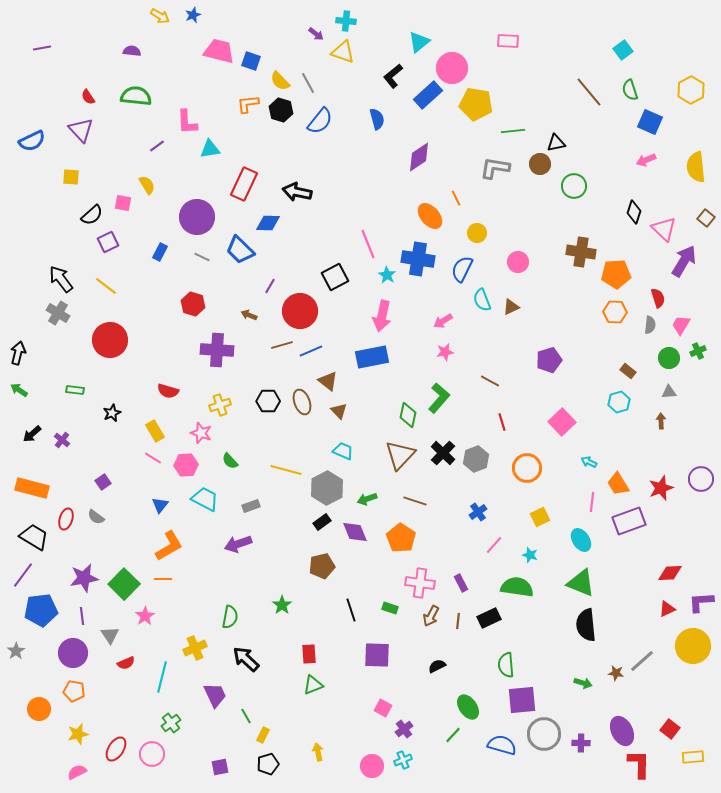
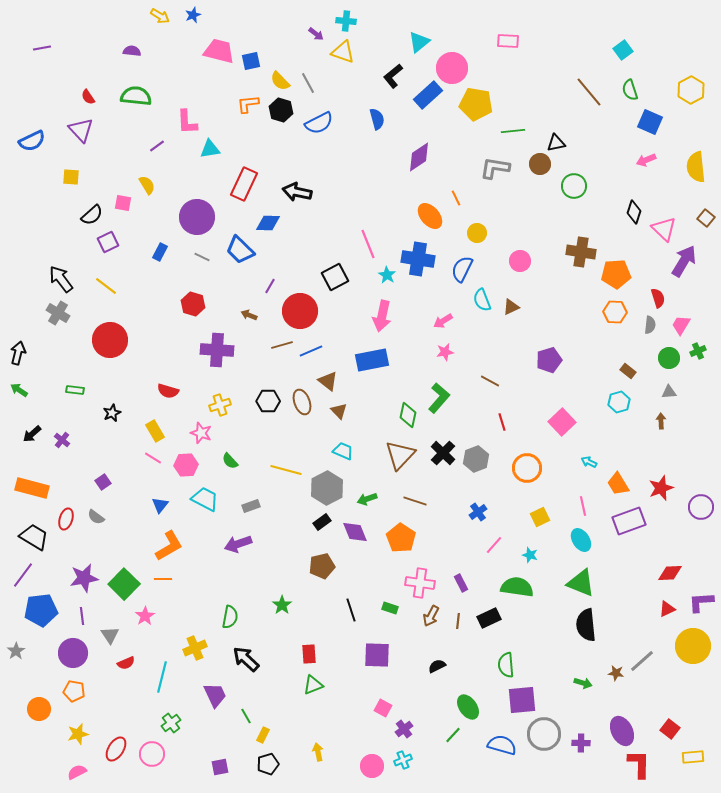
blue square at (251, 61): rotated 30 degrees counterclockwise
blue semicircle at (320, 121): moved 1 px left, 2 px down; rotated 24 degrees clockwise
pink circle at (518, 262): moved 2 px right, 1 px up
blue rectangle at (372, 357): moved 3 px down
purple circle at (701, 479): moved 28 px down
pink line at (592, 502): moved 9 px left, 4 px down; rotated 18 degrees counterclockwise
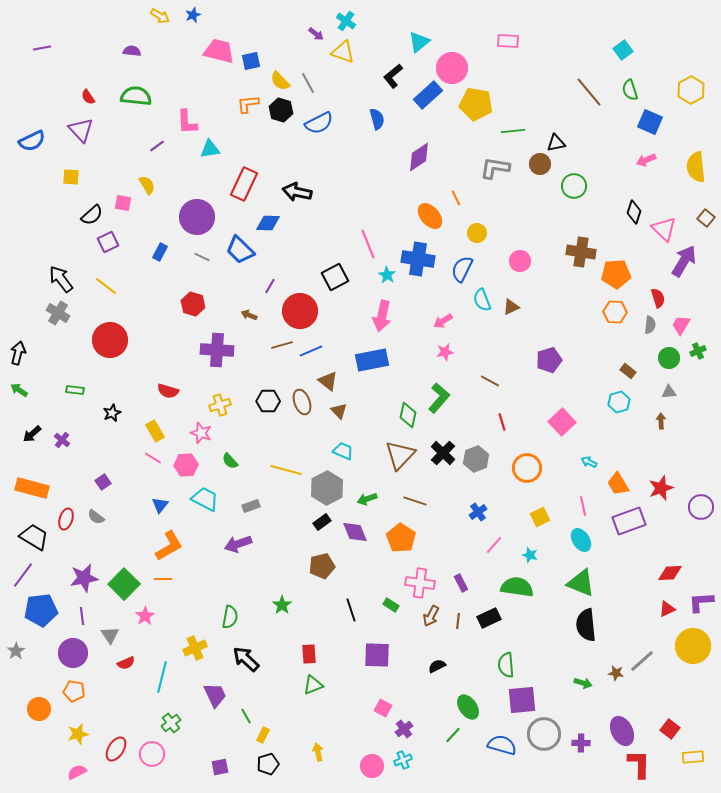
cyan cross at (346, 21): rotated 30 degrees clockwise
green rectangle at (390, 608): moved 1 px right, 3 px up; rotated 14 degrees clockwise
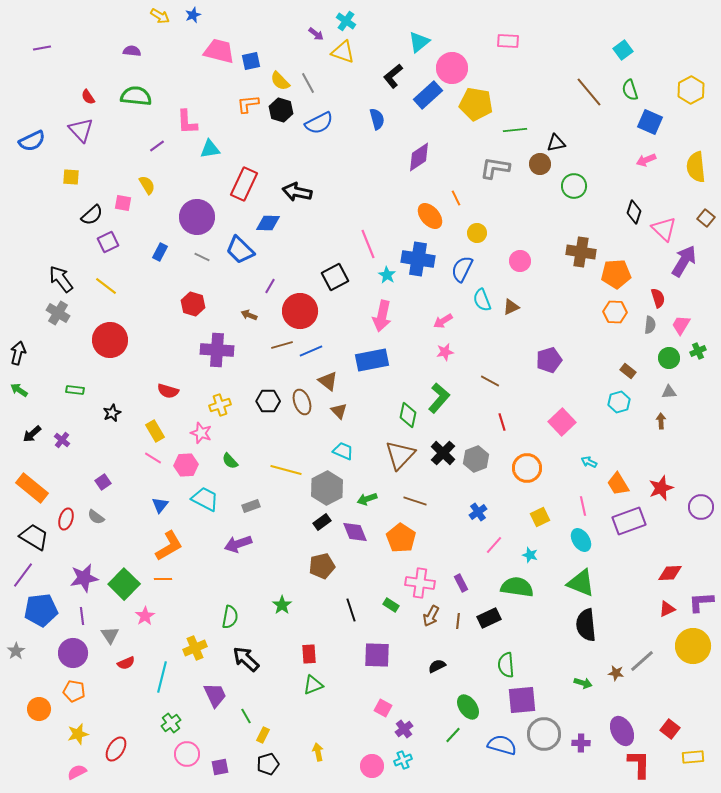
green line at (513, 131): moved 2 px right, 1 px up
orange rectangle at (32, 488): rotated 24 degrees clockwise
pink circle at (152, 754): moved 35 px right
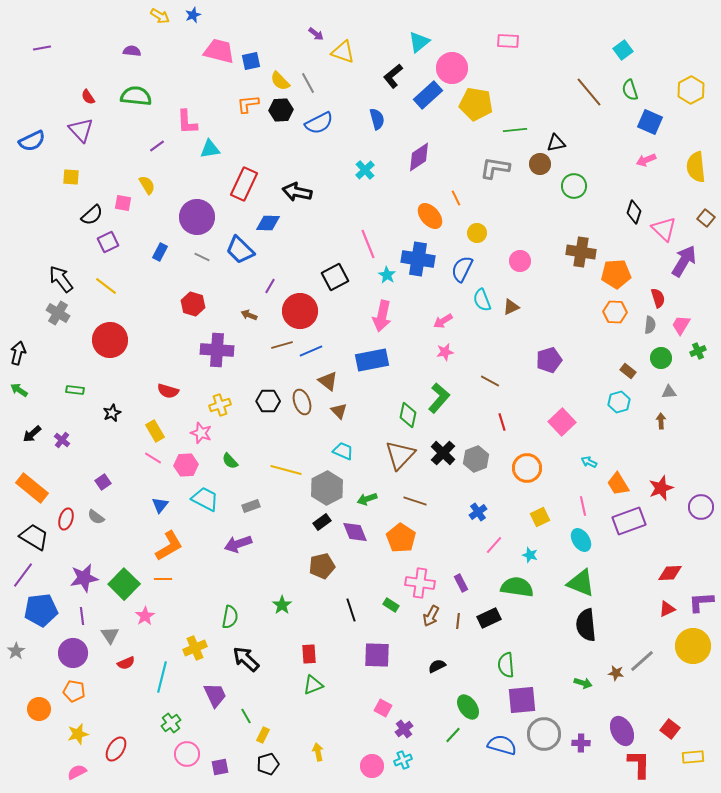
cyan cross at (346, 21): moved 19 px right, 149 px down; rotated 12 degrees clockwise
black hexagon at (281, 110): rotated 20 degrees counterclockwise
green circle at (669, 358): moved 8 px left
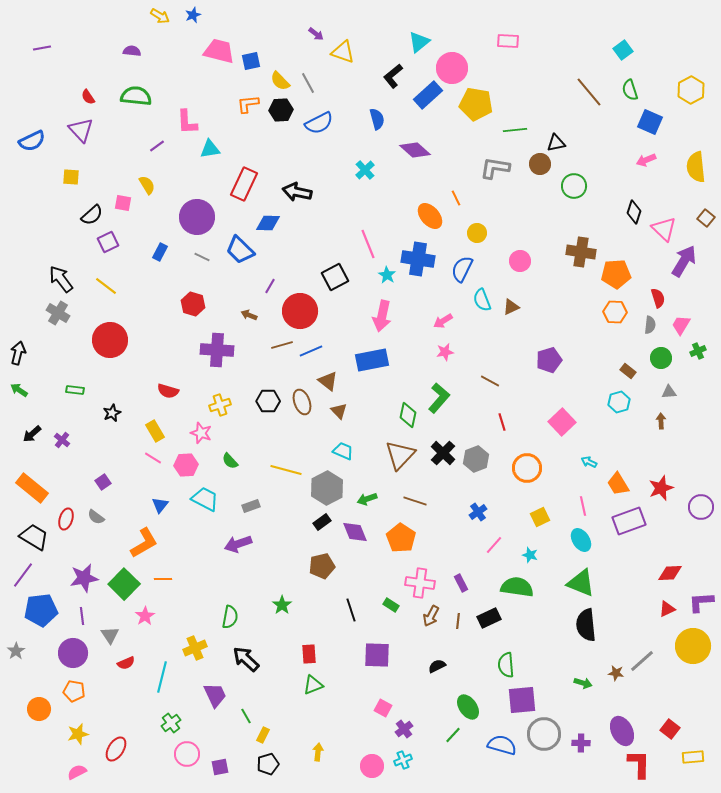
purple diamond at (419, 157): moved 4 px left, 7 px up; rotated 76 degrees clockwise
orange L-shape at (169, 546): moved 25 px left, 3 px up
yellow arrow at (318, 752): rotated 18 degrees clockwise
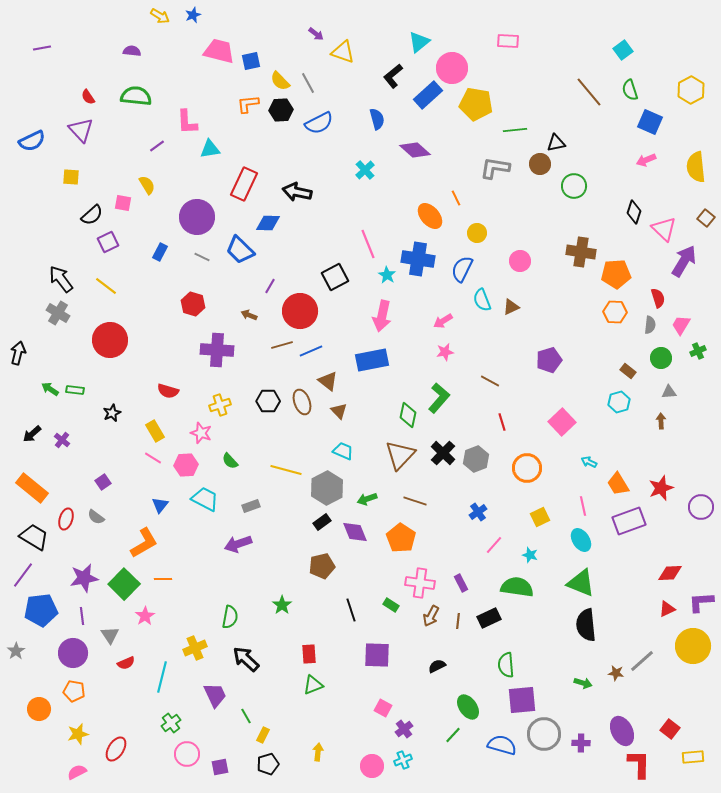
green arrow at (19, 390): moved 31 px right, 1 px up
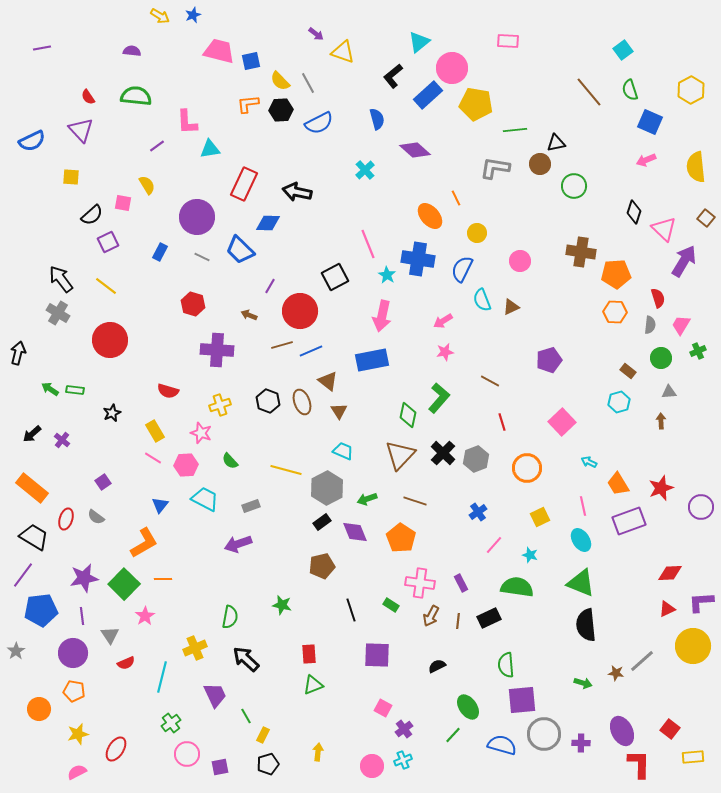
black hexagon at (268, 401): rotated 20 degrees clockwise
brown triangle at (339, 411): rotated 12 degrees clockwise
green star at (282, 605): rotated 24 degrees counterclockwise
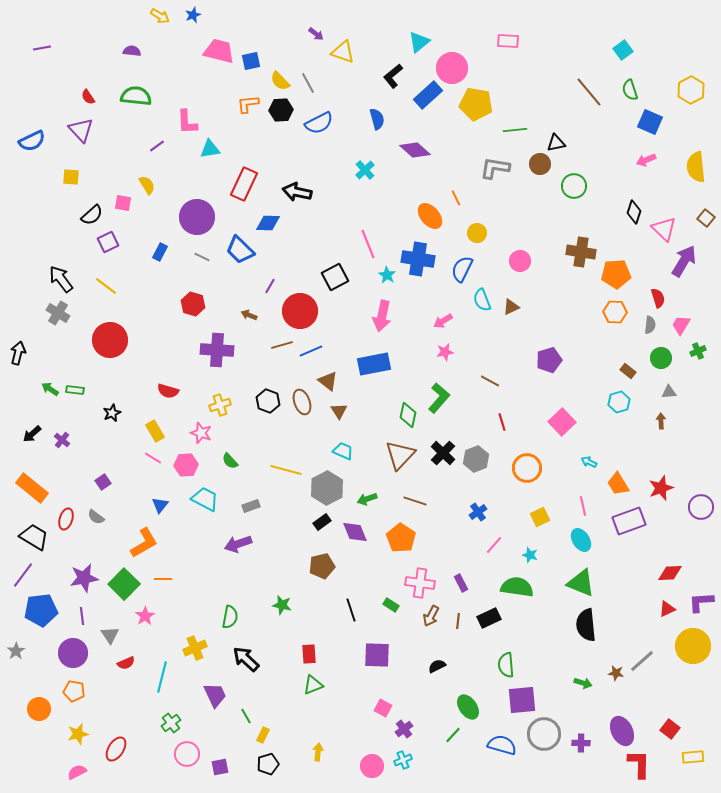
blue rectangle at (372, 360): moved 2 px right, 4 px down
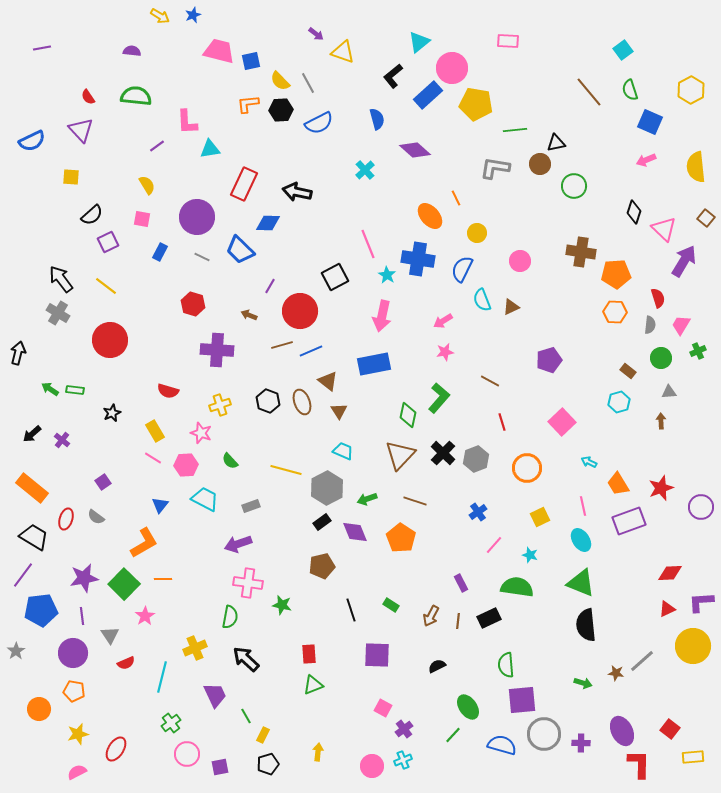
pink square at (123, 203): moved 19 px right, 16 px down
pink cross at (420, 583): moved 172 px left
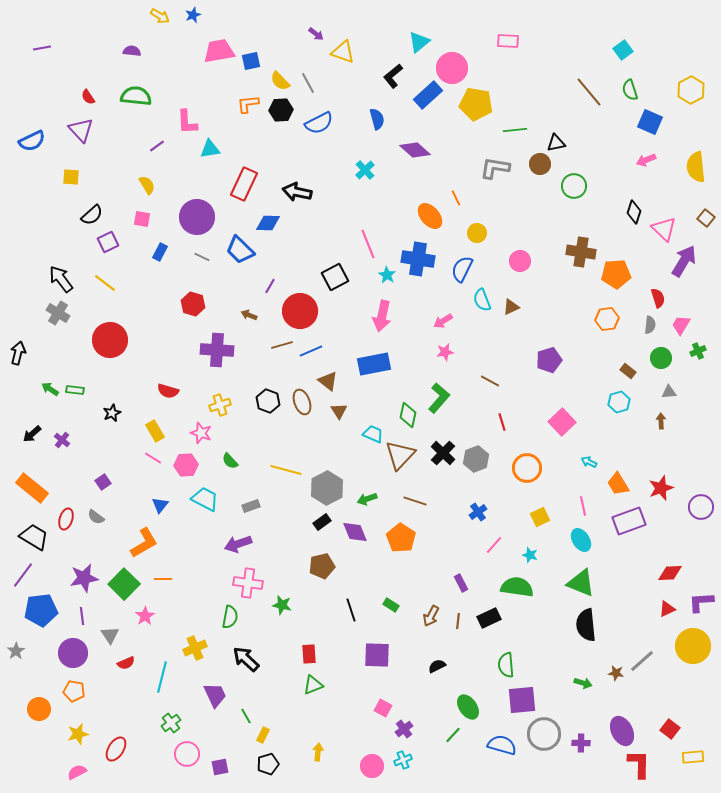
pink trapezoid at (219, 51): rotated 24 degrees counterclockwise
yellow line at (106, 286): moved 1 px left, 3 px up
orange hexagon at (615, 312): moved 8 px left, 7 px down; rotated 10 degrees counterclockwise
cyan trapezoid at (343, 451): moved 30 px right, 17 px up
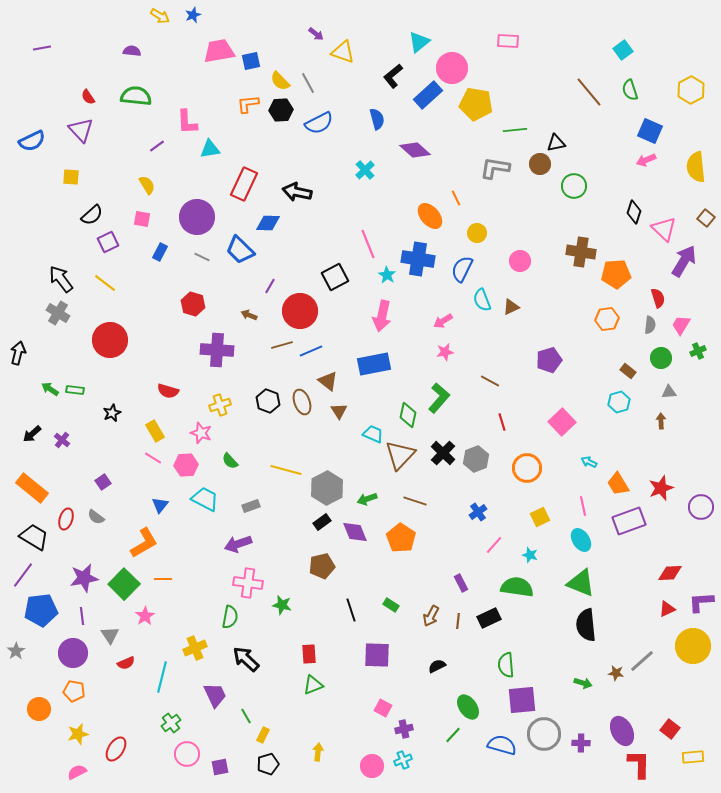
blue square at (650, 122): moved 9 px down
purple cross at (404, 729): rotated 24 degrees clockwise
